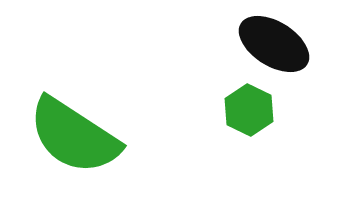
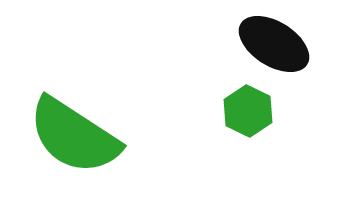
green hexagon: moved 1 px left, 1 px down
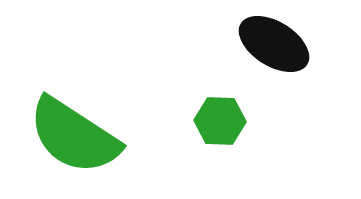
green hexagon: moved 28 px left, 10 px down; rotated 24 degrees counterclockwise
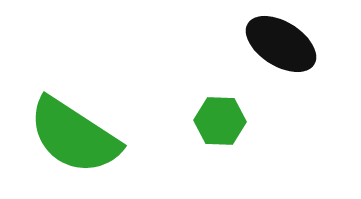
black ellipse: moved 7 px right
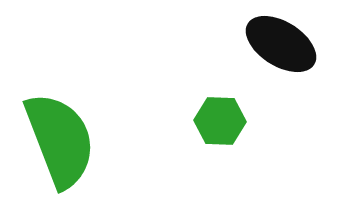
green semicircle: moved 14 px left, 4 px down; rotated 144 degrees counterclockwise
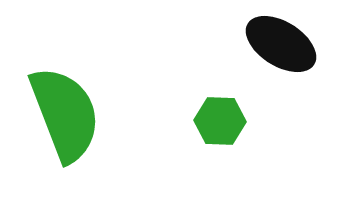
green semicircle: moved 5 px right, 26 px up
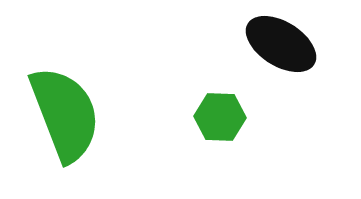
green hexagon: moved 4 px up
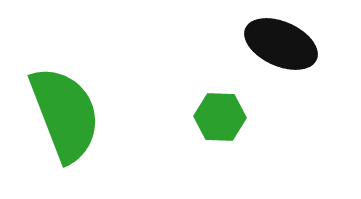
black ellipse: rotated 8 degrees counterclockwise
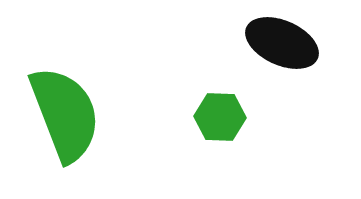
black ellipse: moved 1 px right, 1 px up
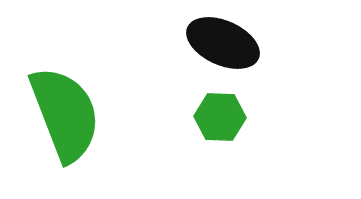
black ellipse: moved 59 px left
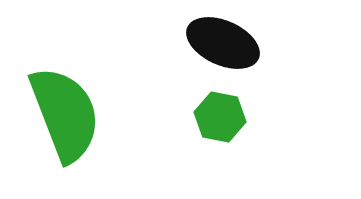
green hexagon: rotated 9 degrees clockwise
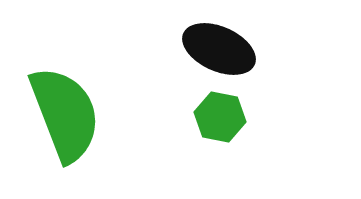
black ellipse: moved 4 px left, 6 px down
